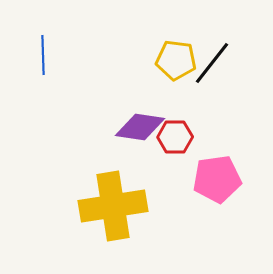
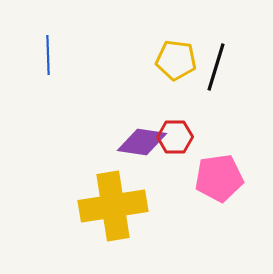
blue line: moved 5 px right
black line: moved 4 px right, 4 px down; rotated 21 degrees counterclockwise
purple diamond: moved 2 px right, 15 px down
pink pentagon: moved 2 px right, 1 px up
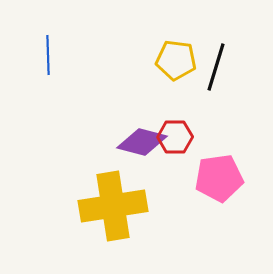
purple diamond: rotated 6 degrees clockwise
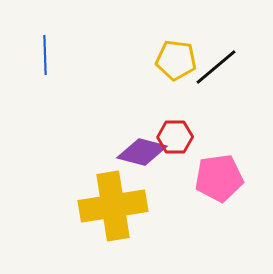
blue line: moved 3 px left
black line: rotated 33 degrees clockwise
purple diamond: moved 10 px down
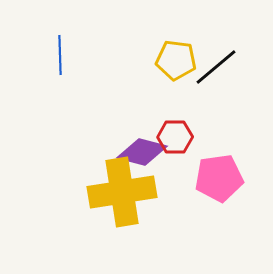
blue line: moved 15 px right
yellow cross: moved 9 px right, 14 px up
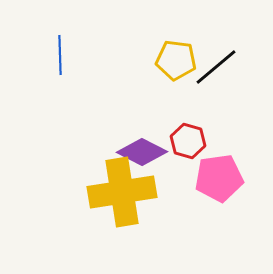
red hexagon: moved 13 px right, 4 px down; rotated 16 degrees clockwise
purple diamond: rotated 12 degrees clockwise
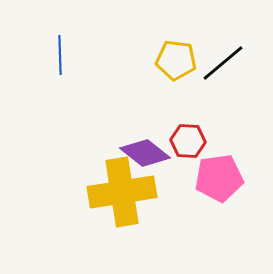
black line: moved 7 px right, 4 px up
red hexagon: rotated 12 degrees counterclockwise
purple diamond: moved 3 px right, 1 px down; rotated 12 degrees clockwise
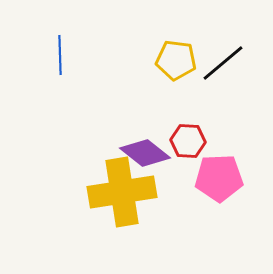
pink pentagon: rotated 6 degrees clockwise
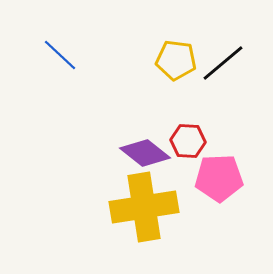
blue line: rotated 45 degrees counterclockwise
yellow cross: moved 22 px right, 15 px down
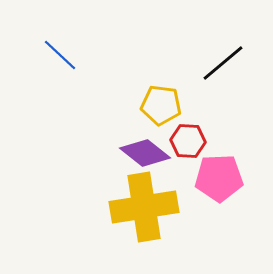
yellow pentagon: moved 15 px left, 45 px down
